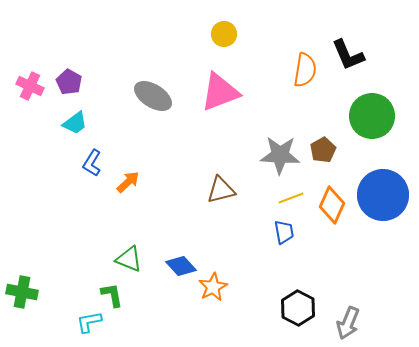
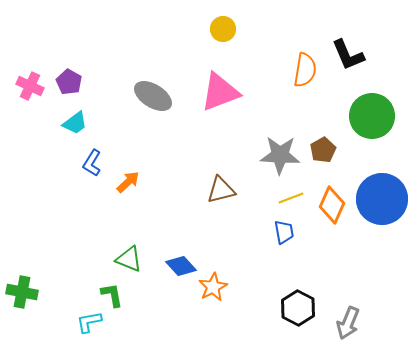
yellow circle: moved 1 px left, 5 px up
blue circle: moved 1 px left, 4 px down
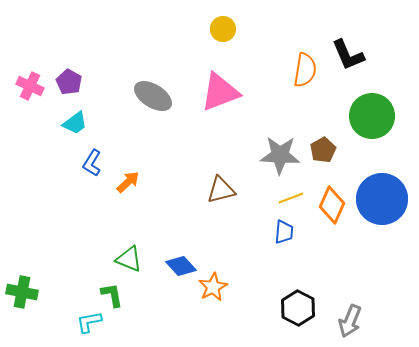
blue trapezoid: rotated 15 degrees clockwise
gray arrow: moved 2 px right, 2 px up
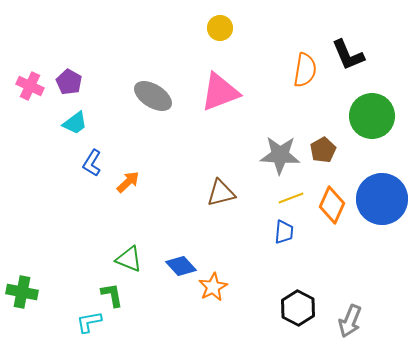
yellow circle: moved 3 px left, 1 px up
brown triangle: moved 3 px down
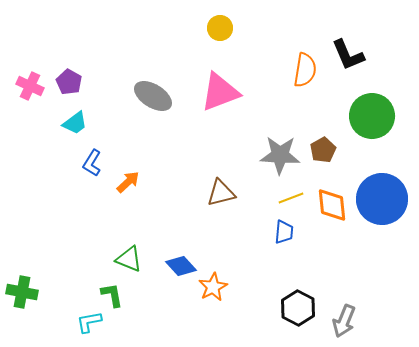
orange diamond: rotated 30 degrees counterclockwise
gray arrow: moved 6 px left
